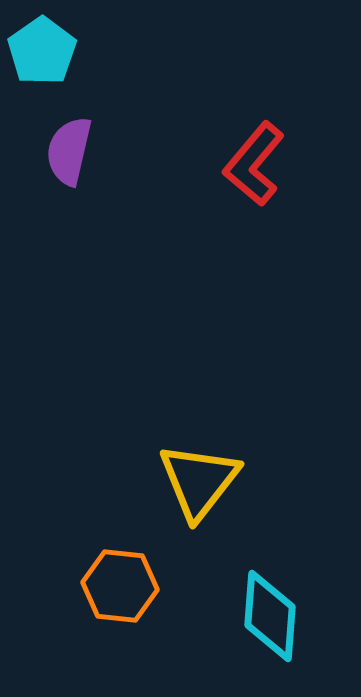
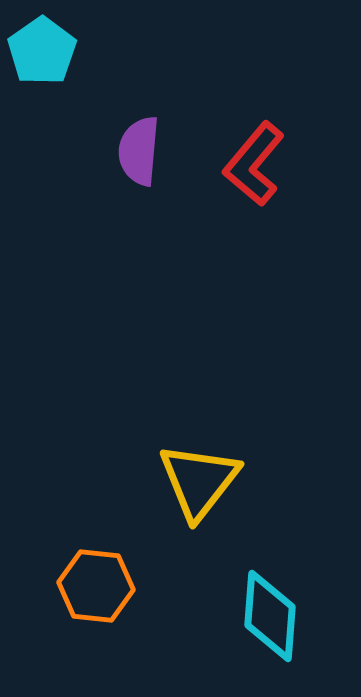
purple semicircle: moved 70 px right; rotated 8 degrees counterclockwise
orange hexagon: moved 24 px left
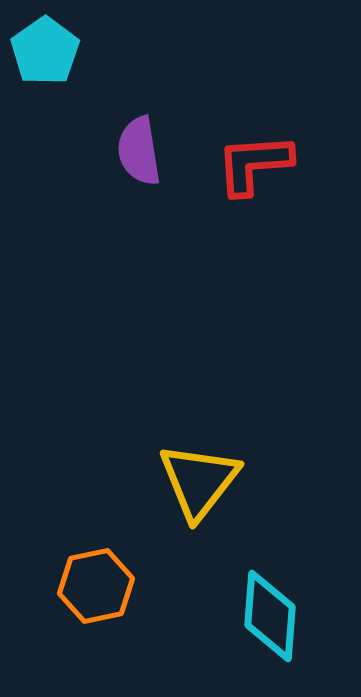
cyan pentagon: moved 3 px right
purple semicircle: rotated 14 degrees counterclockwise
red L-shape: rotated 46 degrees clockwise
orange hexagon: rotated 18 degrees counterclockwise
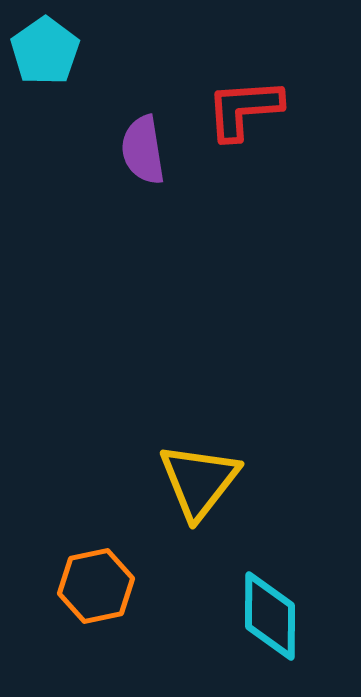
purple semicircle: moved 4 px right, 1 px up
red L-shape: moved 10 px left, 55 px up
cyan diamond: rotated 4 degrees counterclockwise
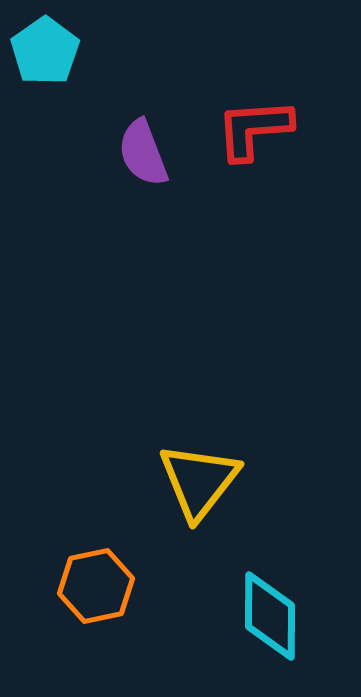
red L-shape: moved 10 px right, 20 px down
purple semicircle: moved 3 px down; rotated 12 degrees counterclockwise
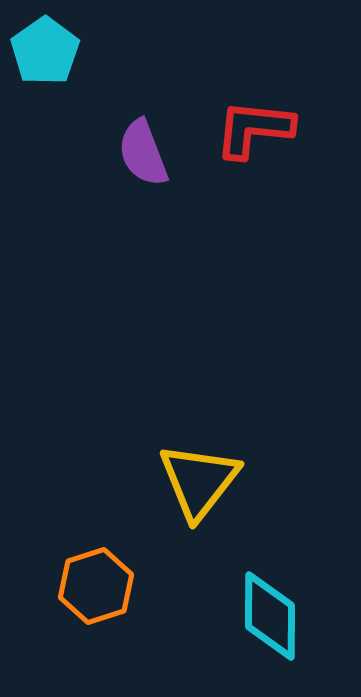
red L-shape: rotated 10 degrees clockwise
orange hexagon: rotated 6 degrees counterclockwise
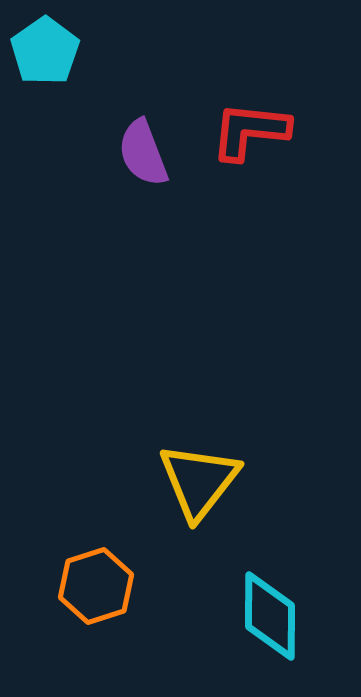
red L-shape: moved 4 px left, 2 px down
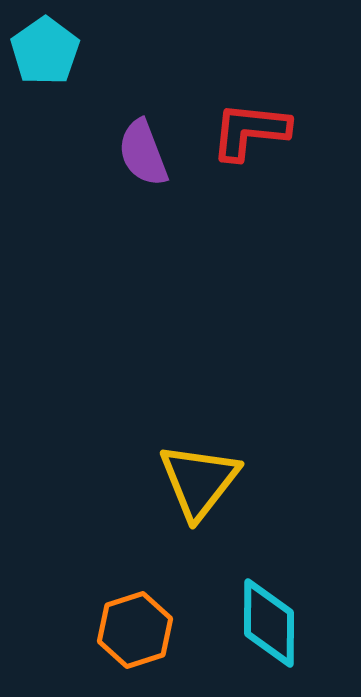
orange hexagon: moved 39 px right, 44 px down
cyan diamond: moved 1 px left, 7 px down
